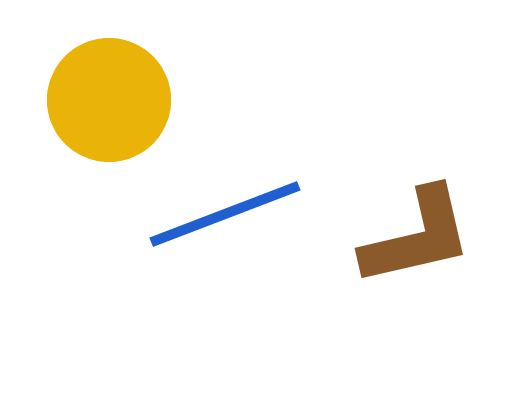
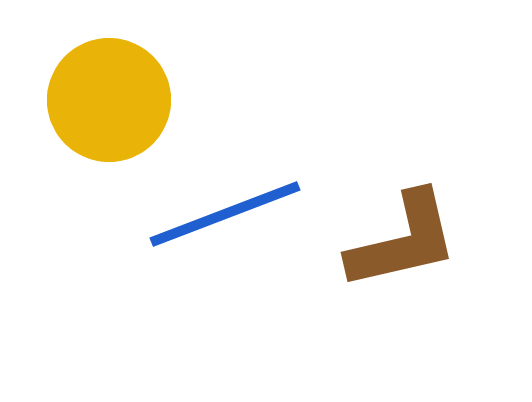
brown L-shape: moved 14 px left, 4 px down
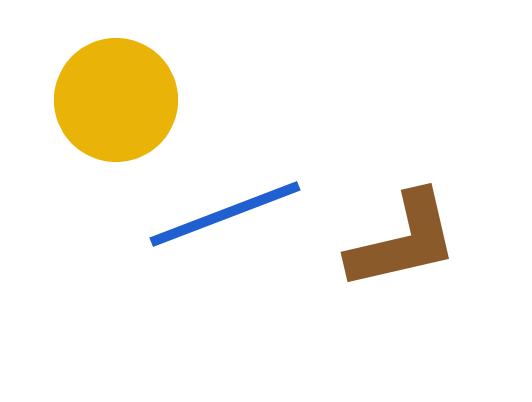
yellow circle: moved 7 px right
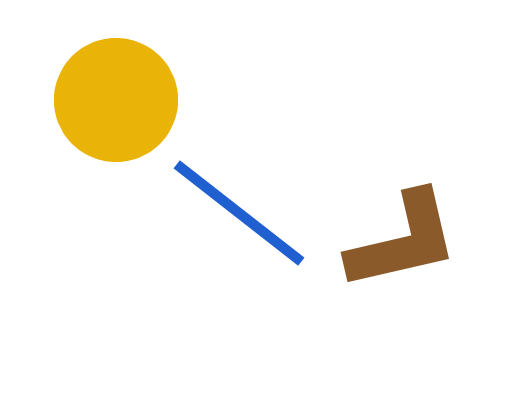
blue line: moved 14 px right, 1 px up; rotated 59 degrees clockwise
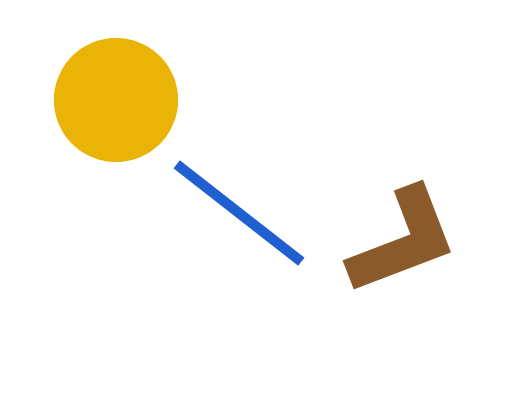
brown L-shape: rotated 8 degrees counterclockwise
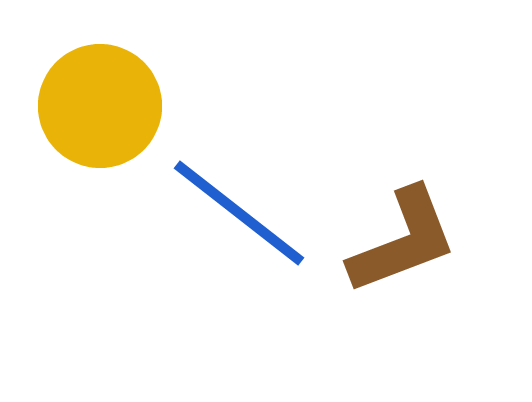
yellow circle: moved 16 px left, 6 px down
